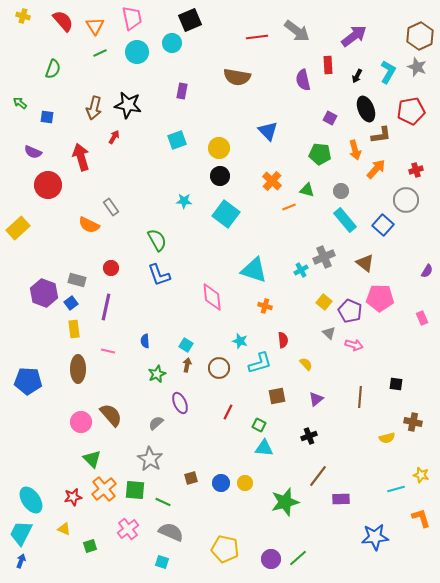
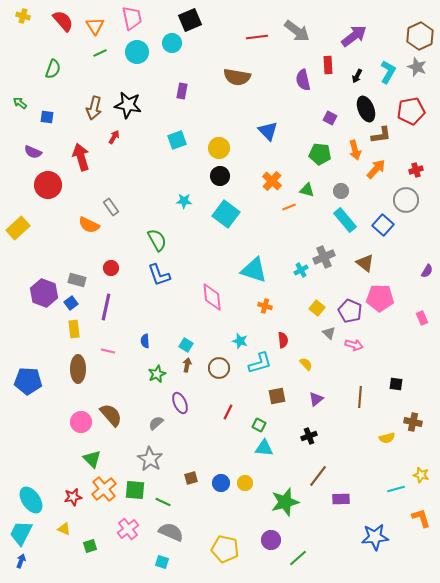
yellow square at (324, 302): moved 7 px left, 6 px down
purple circle at (271, 559): moved 19 px up
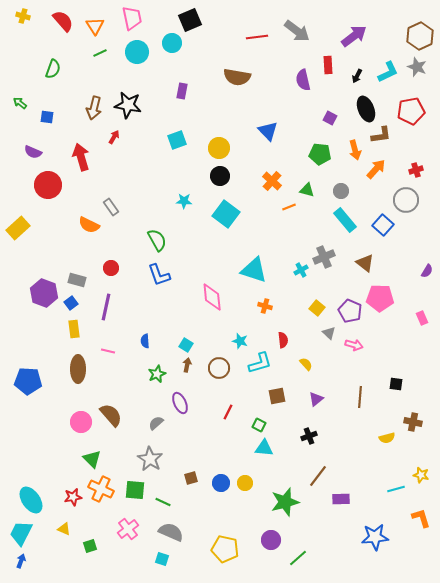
cyan L-shape at (388, 72): rotated 35 degrees clockwise
orange cross at (104, 489): moved 3 px left; rotated 25 degrees counterclockwise
cyan square at (162, 562): moved 3 px up
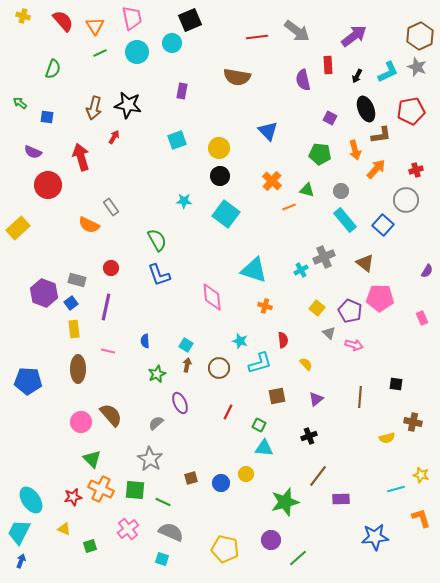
yellow circle at (245, 483): moved 1 px right, 9 px up
cyan trapezoid at (21, 533): moved 2 px left, 1 px up
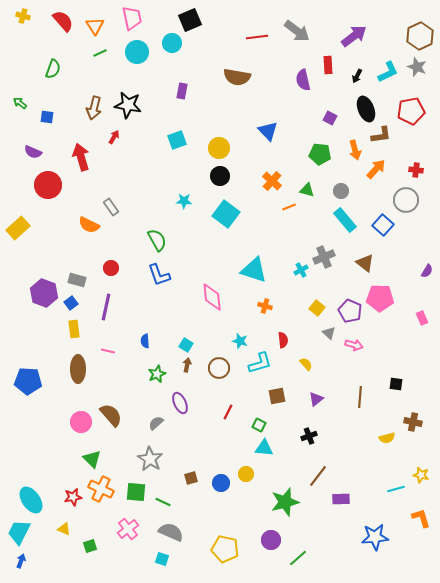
red cross at (416, 170): rotated 24 degrees clockwise
green square at (135, 490): moved 1 px right, 2 px down
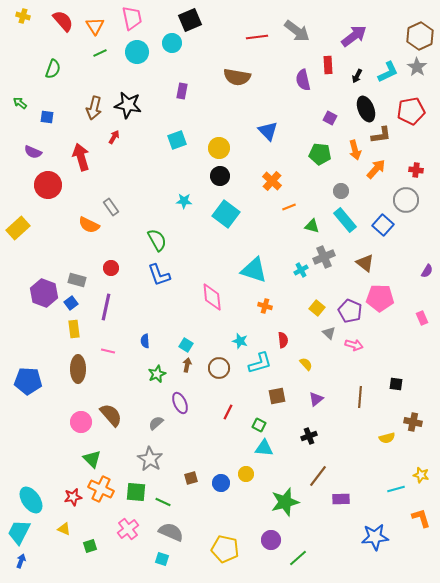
gray star at (417, 67): rotated 12 degrees clockwise
green triangle at (307, 190): moved 5 px right, 36 px down
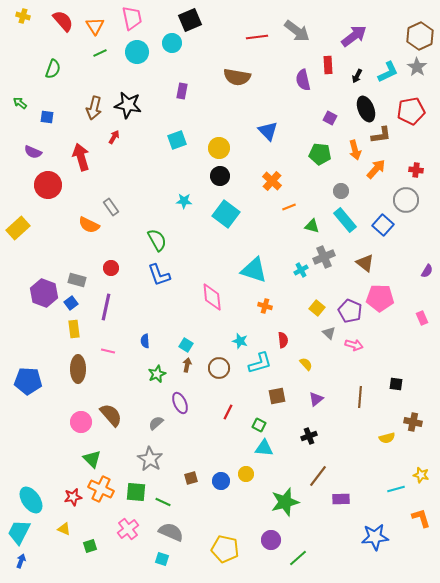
blue circle at (221, 483): moved 2 px up
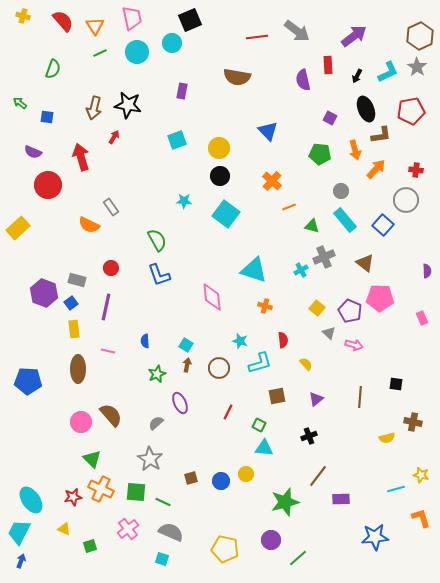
purple semicircle at (427, 271): rotated 32 degrees counterclockwise
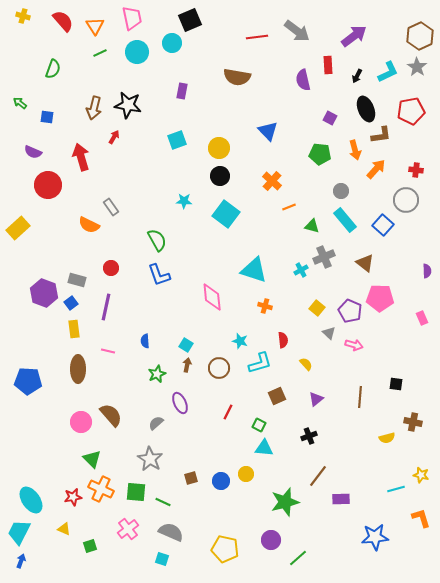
brown square at (277, 396): rotated 12 degrees counterclockwise
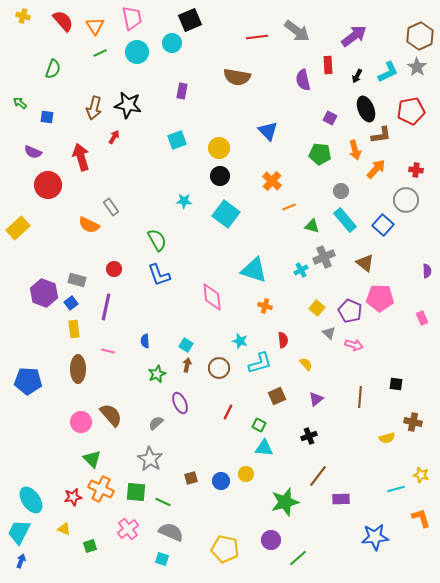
red circle at (111, 268): moved 3 px right, 1 px down
